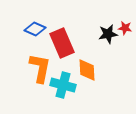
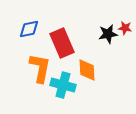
blue diamond: moved 6 px left; rotated 35 degrees counterclockwise
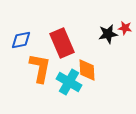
blue diamond: moved 8 px left, 11 px down
cyan cross: moved 6 px right, 3 px up; rotated 15 degrees clockwise
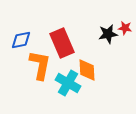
orange L-shape: moved 3 px up
cyan cross: moved 1 px left, 1 px down
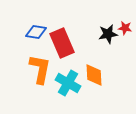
blue diamond: moved 15 px right, 8 px up; rotated 20 degrees clockwise
orange L-shape: moved 4 px down
orange diamond: moved 7 px right, 5 px down
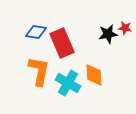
orange L-shape: moved 1 px left, 2 px down
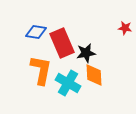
black star: moved 22 px left, 19 px down
orange L-shape: moved 2 px right, 1 px up
